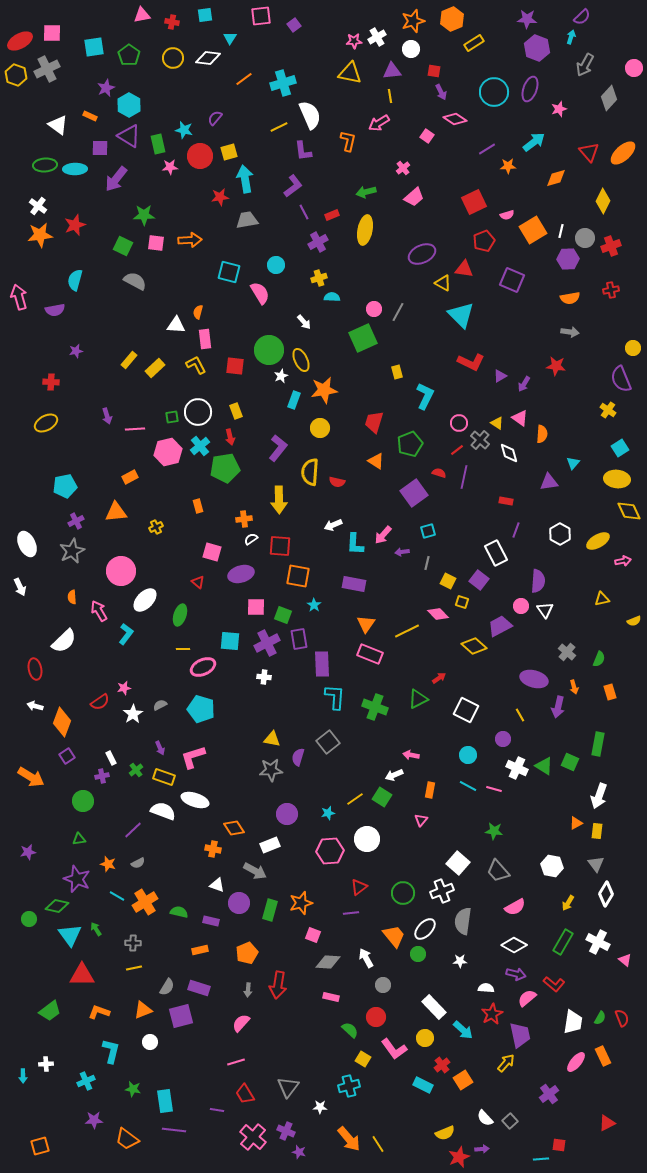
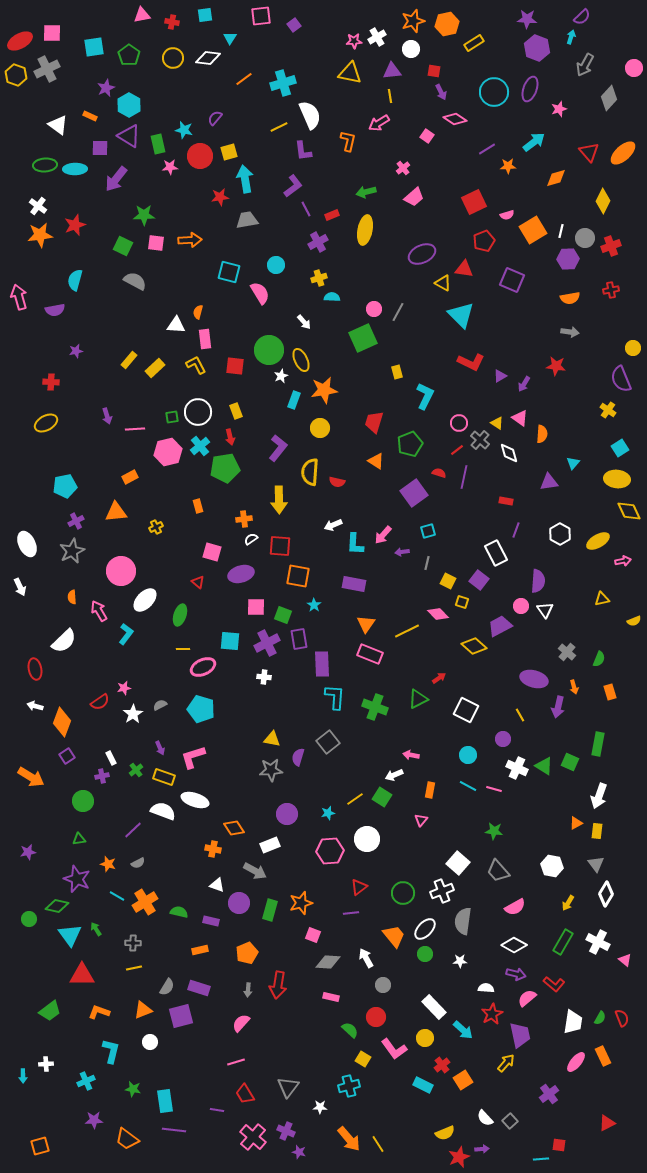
orange hexagon at (452, 19): moved 5 px left, 5 px down; rotated 10 degrees clockwise
purple line at (304, 212): moved 2 px right, 3 px up
green circle at (418, 954): moved 7 px right
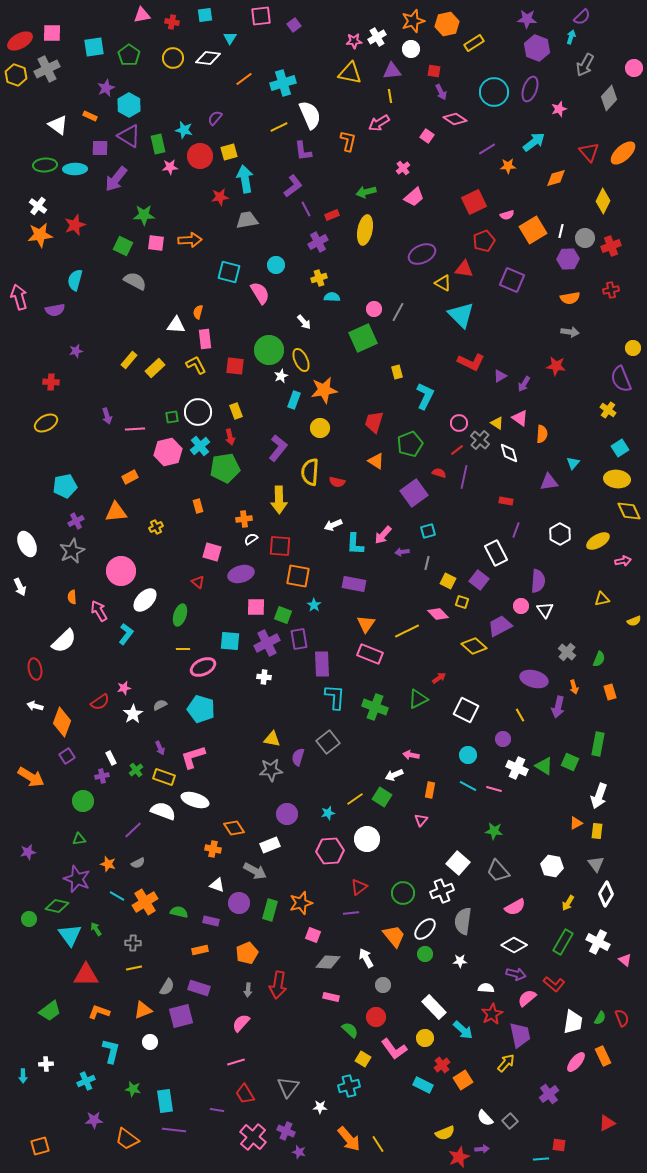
red triangle at (82, 975): moved 4 px right
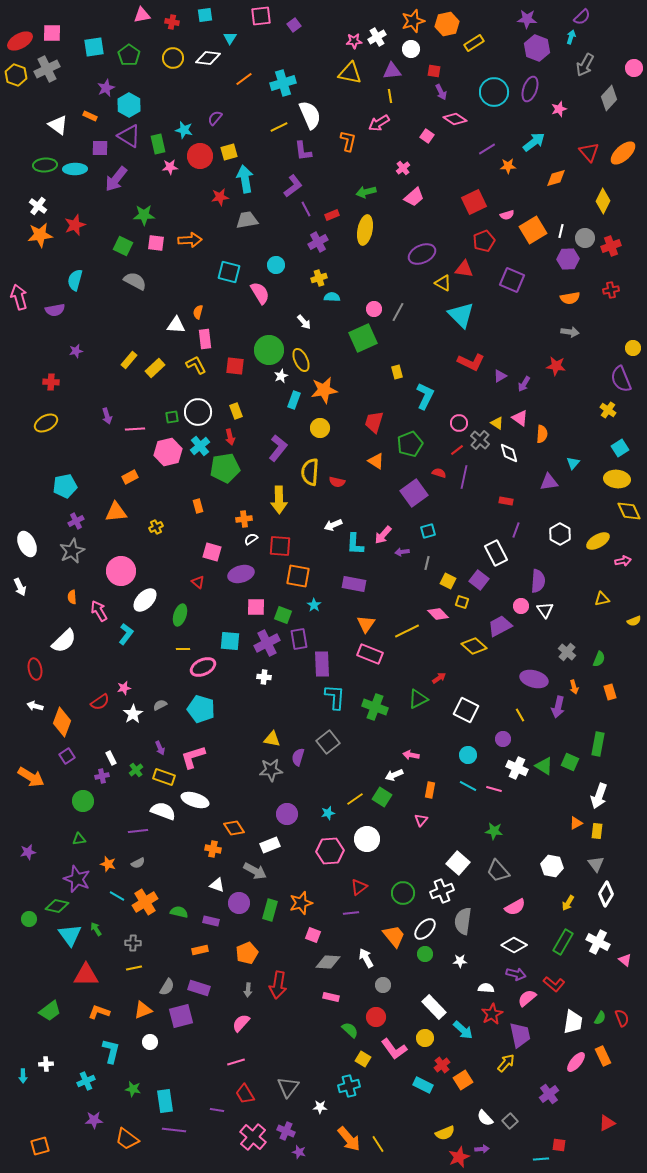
purple line at (133, 830): moved 5 px right, 1 px down; rotated 36 degrees clockwise
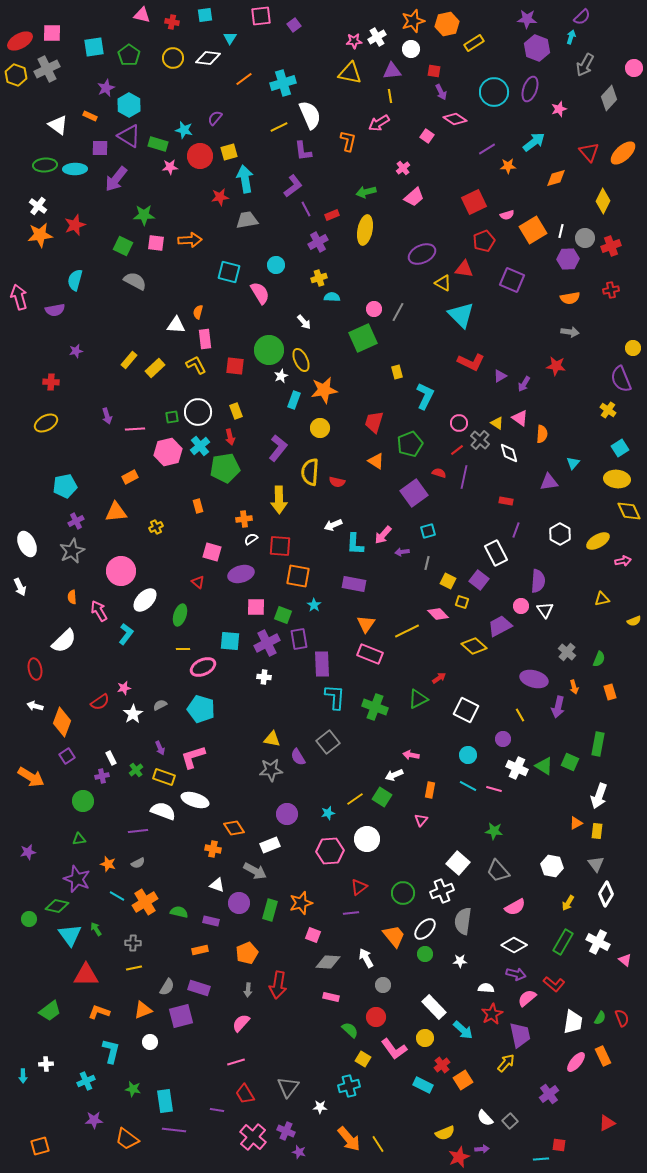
pink triangle at (142, 15): rotated 24 degrees clockwise
green rectangle at (158, 144): rotated 60 degrees counterclockwise
purple semicircle at (298, 757): rotated 48 degrees counterclockwise
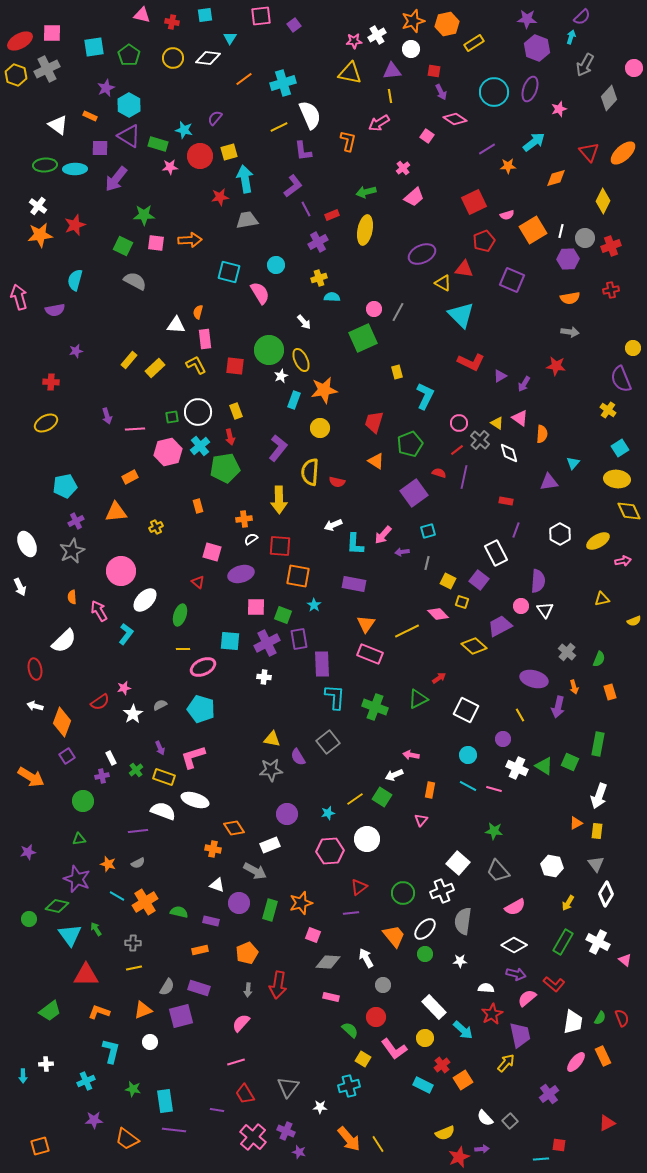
white cross at (377, 37): moved 2 px up
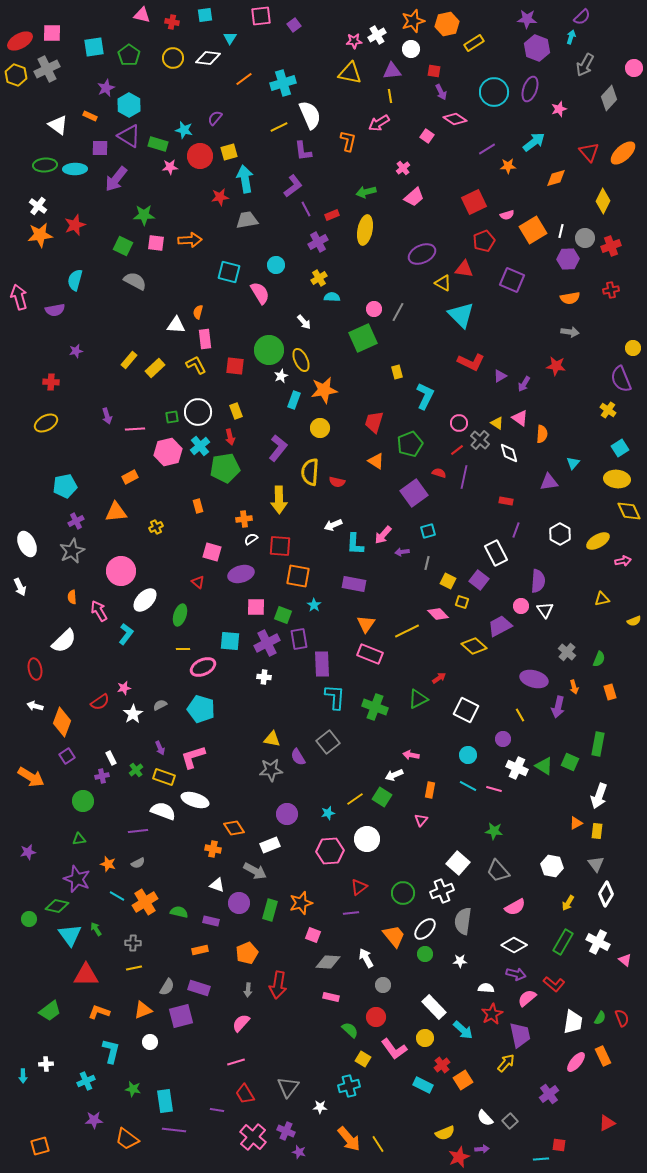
yellow cross at (319, 278): rotated 14 degrees counterclockwise
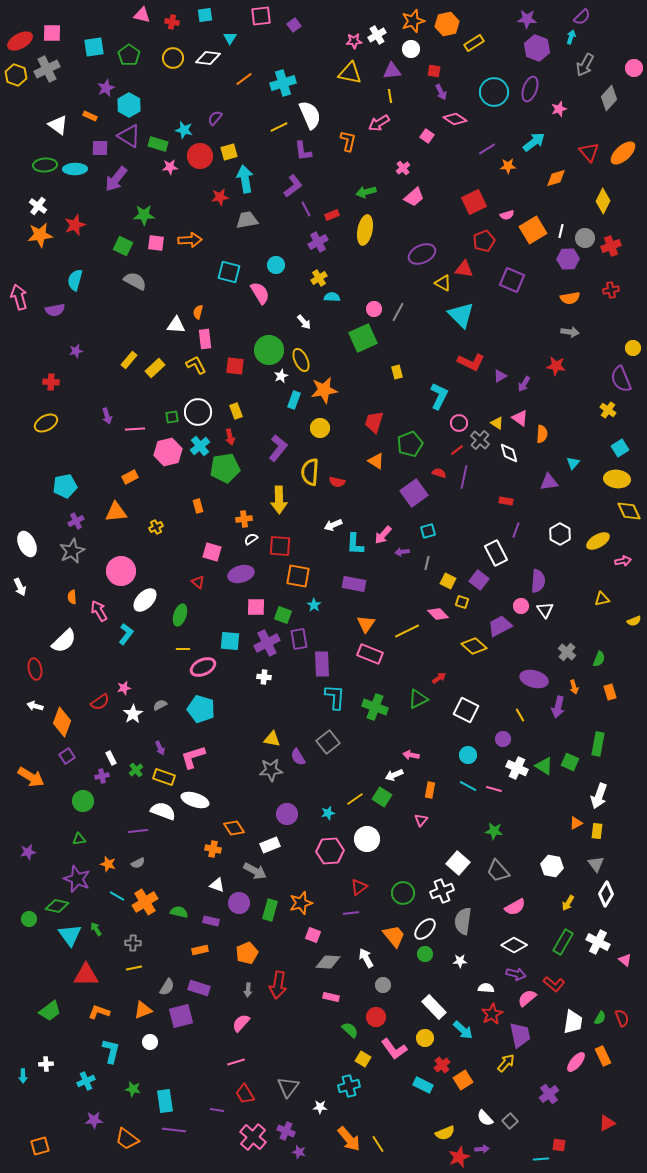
cyan L-shape at (425, 396): moved 14 px right
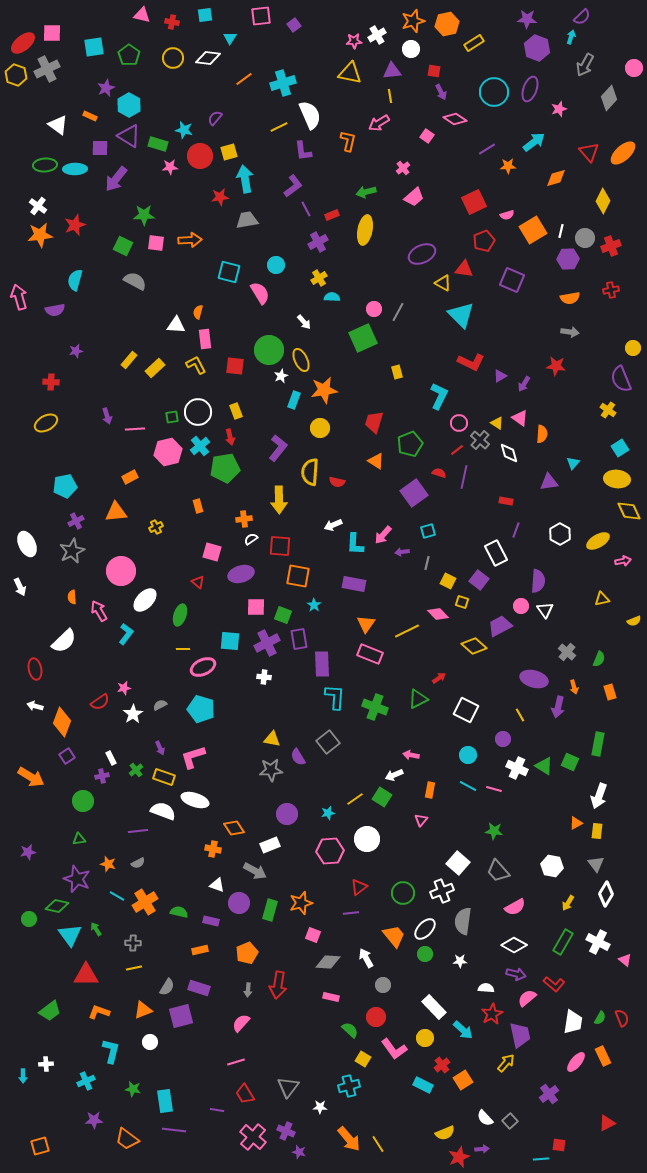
red ellipse at (20, 41): moved 3 px right, 2 px down; rotated 10 degrees counterclockwise
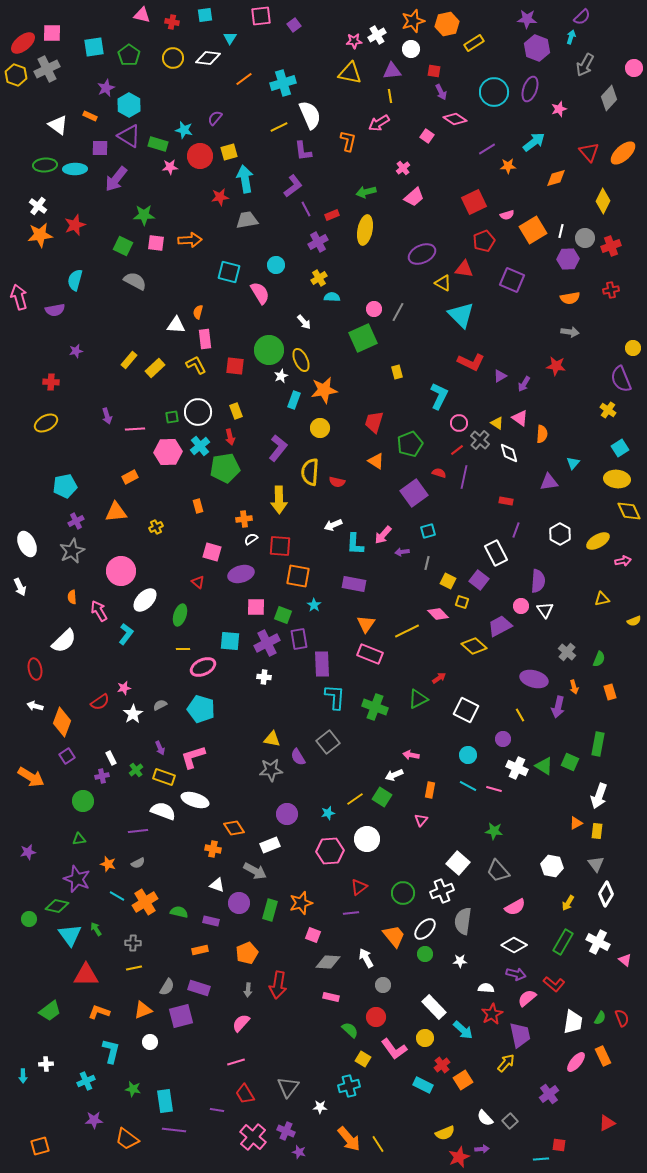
pink hexagon at (168, 452): rotated 12 degrees clockwise
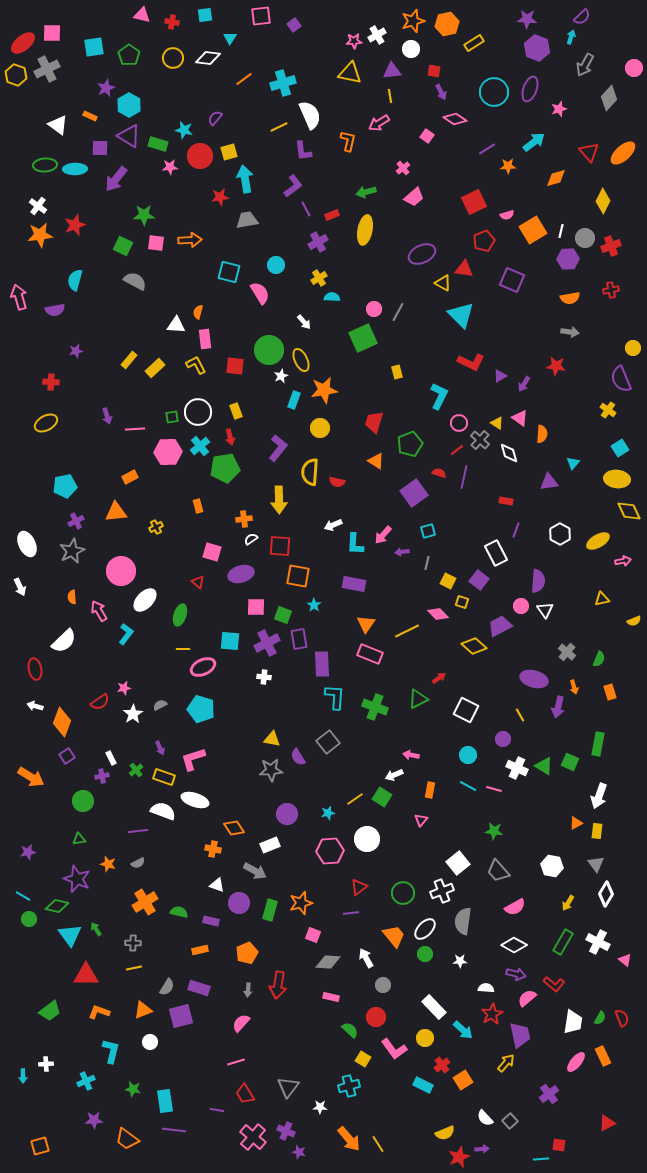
pink L-shape at (193, 757): moved 2 px down
white square at (458, 863): rotated 10 degrees clockwise
cyan line at (117, 896): moved 94 px left
